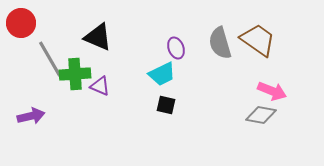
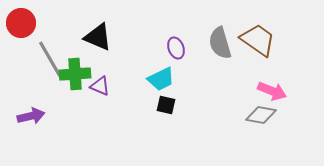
cyan trapezoid: moved 1 px left, 5 px down
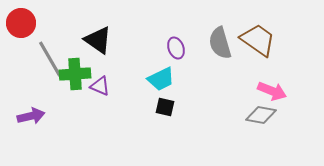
black triangle: moved 3 px down; rotated 12 degrees clockwise
black square: moved 1 px left, 2 px down
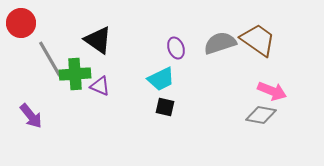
gray semicircle: rotated 88 degrees clockwise
purple arrow: rotated 64 degrees clockwise
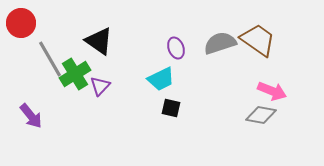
black triangle: moved 1 px right, 1 px down
green cross: rotated 28 degrees counterclockwise
purple triangle: rotated 50 degrees clockwise
black square: moved 6 px right, 1 px down
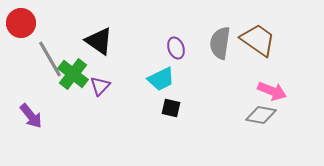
gray semicircle: rotated 64 degrees counterclockwise
green cross: moved 2 px left; rotated 20 degrees counterclockwise
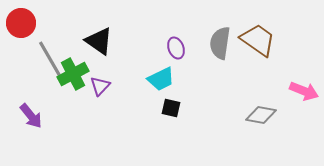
green cross: rotated 24 degrees clockwise
pink arrow: moved 32 px right
